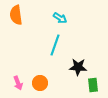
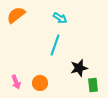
orange semicircle: rotated 60 degrees clockwise
black star: moved 1 px right, 1 px down; rotated 18 degrees counterclockwise
pink arrow: moved 2 px left, 1 px up
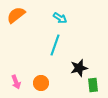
orange circle: moved 1 px right
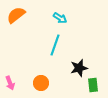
pink arrow: moved 6 px left, 1 px down
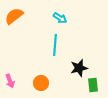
orange semicircle: moved 2 px left, 1 px down
cyan line: rotated 15 degrees counterclockwise
pink arrow: moved 2 px up
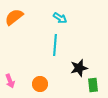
orange semicircle: moved 1 px down
orange circle: moved 1 px left, 1 px down
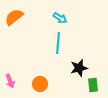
cyan line: moved 3 px right, 2 px up
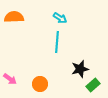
orange semicircle: rotated 36 degrees clockwise
cyan line: moved 1 px left, 1 px up
black star: moved 1 px right, 1 px down
pink arrow: moved 2 px up; rotated 32 degrees counterclockwise
green rectangle: rotated 56 degrees clockwise
